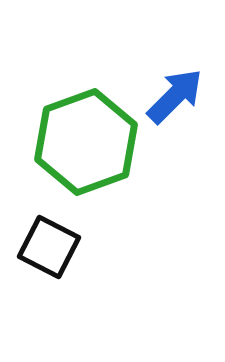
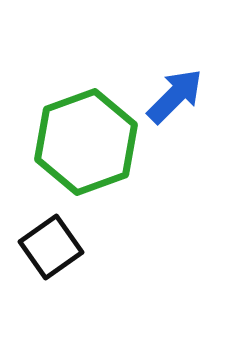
black square: moved 2 px right; rotated 28 degrees clockwise
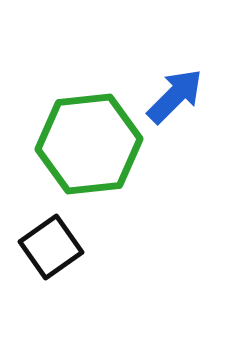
green hexagon: moved 3 px right, 2 px down; rotated 14 degrees clockwise
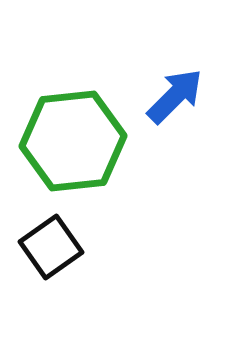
green hexagon: moved 16 px left, 3 px up
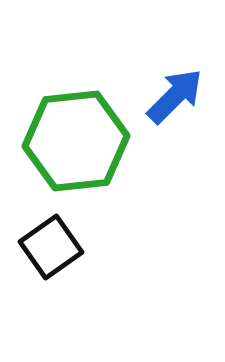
green hexagon: moved 3 px right
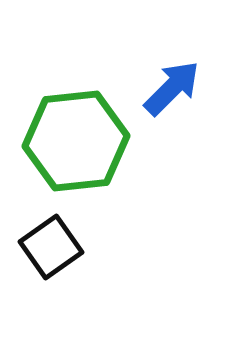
blue arrow: moved 3 px left, 8 px up
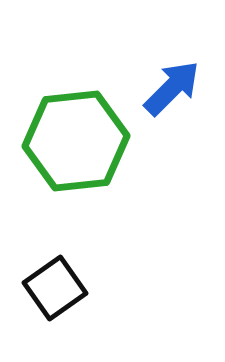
black square: moved 4 px right, 41 px down
